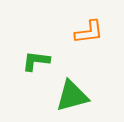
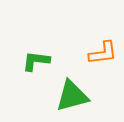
orange L-shape: moved 14 px right, 21 px down
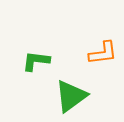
green triangle: moved 1 px left; rotated 21 degrees counterclockwise
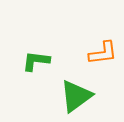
green triangle: moved 5 px right
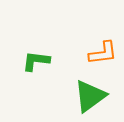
green triangle: moved 14 px right
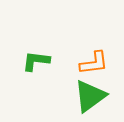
orange L-shape: moved 9 px left, 10 px down
